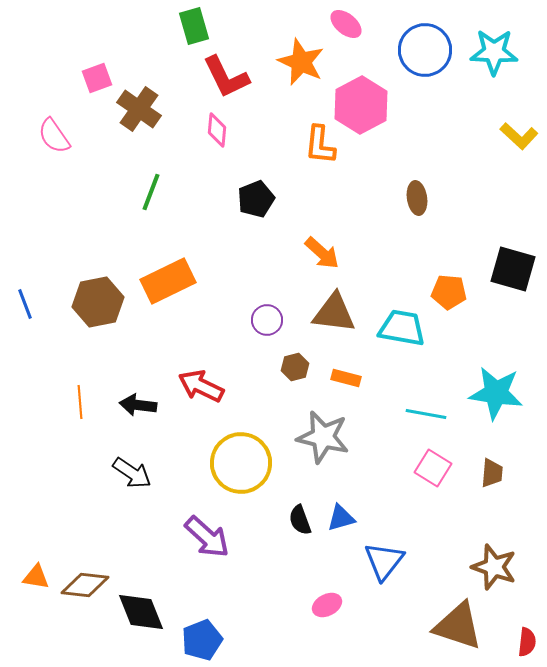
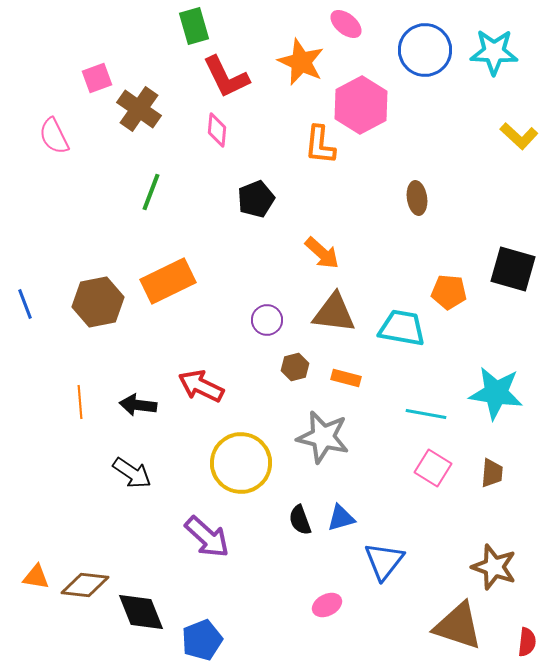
pink semicircle at (54, 136): rotated 9 degrees clockwise
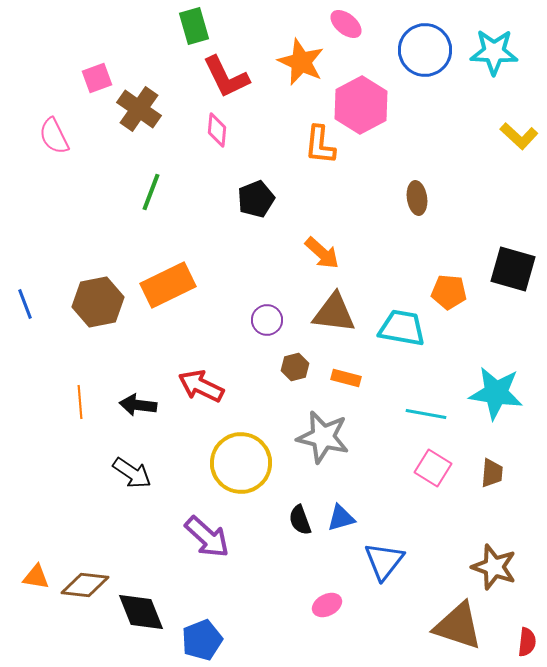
orange rectangle at (168, 281): moved 4 px down
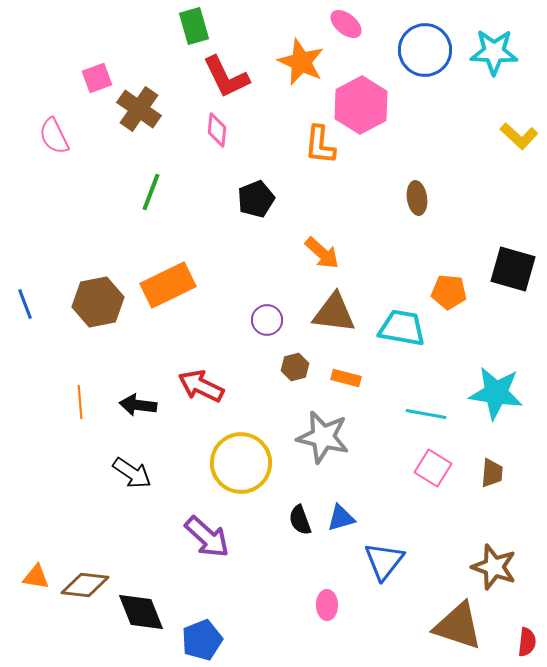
pink ellipse at (327, 605): rotated 64 degrees counterclockwise
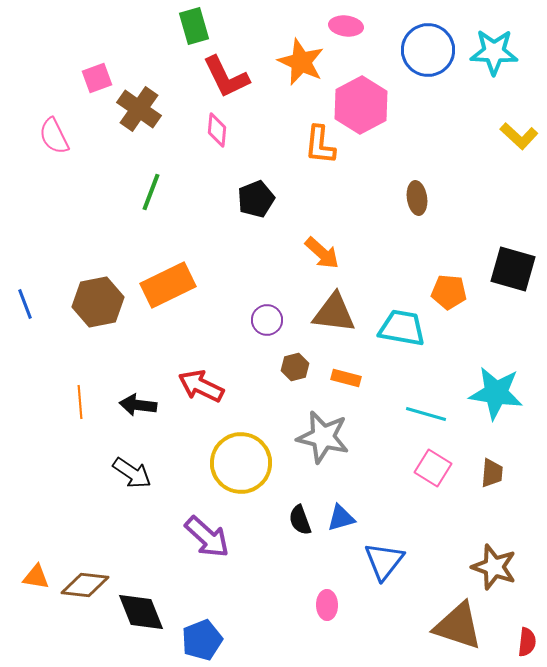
pink ellipse at (346, 24): moved 2 px down; rotated 32 degrees counterclockwise
blue circle at (425, 50): moved 3 px right
cyan line at (426, 414): rotated 6 degrees clockwise
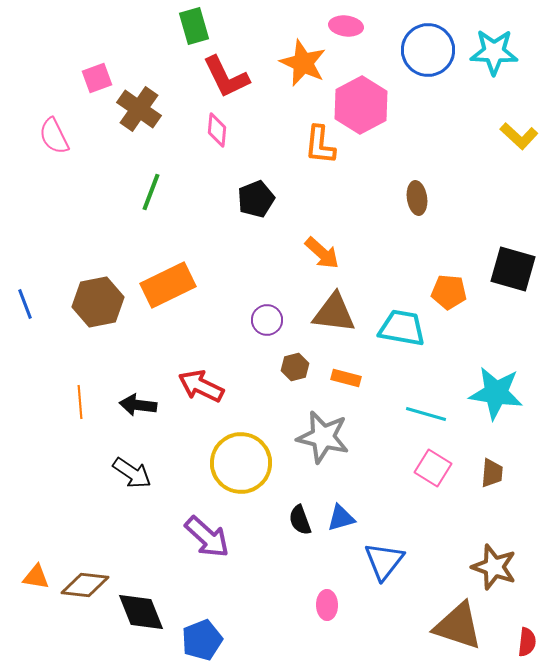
orange star at (301, 62): moved 2 px right, 1 px down
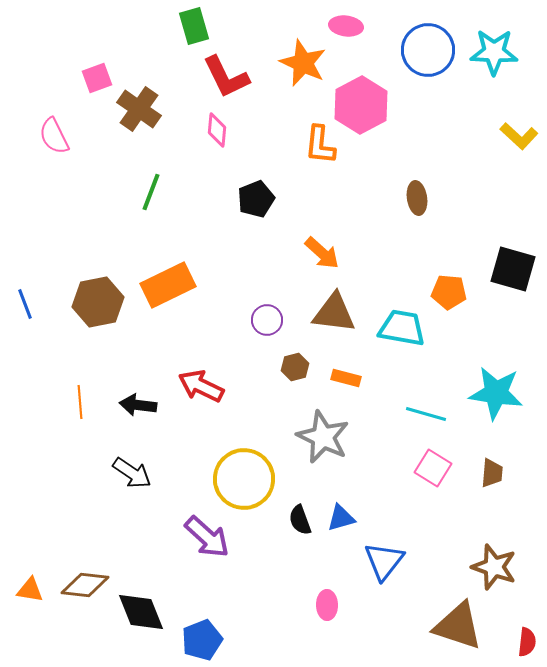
gray star at (323, 437): rotated 12 degrees clockwise
yellow circle at (241, 463): moved 3 px right, 16 px down
orange triangle at (36, 577): moved 6 px left, 13 px down
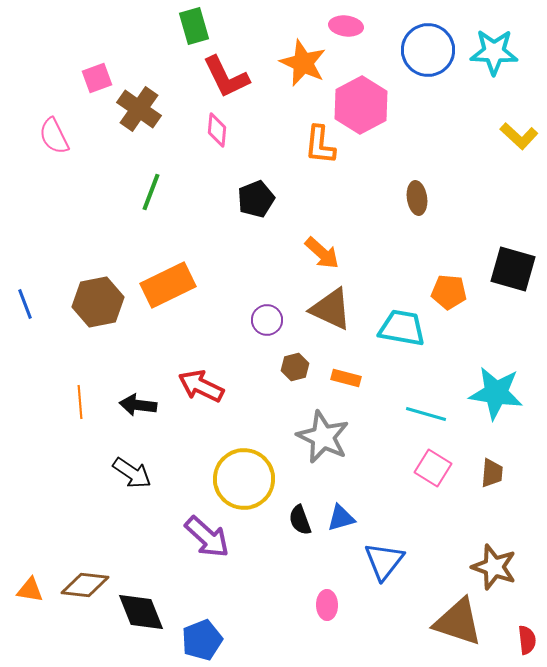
brown triangle at (334, 313): moved 3 px left, 4 px up; rotated 18 degrees clockwise
brown triangle at (458, 626): moved 4 px up
red semicircle at (527, 642): moved 2 px up; rotated 12 degrees counterclockwise
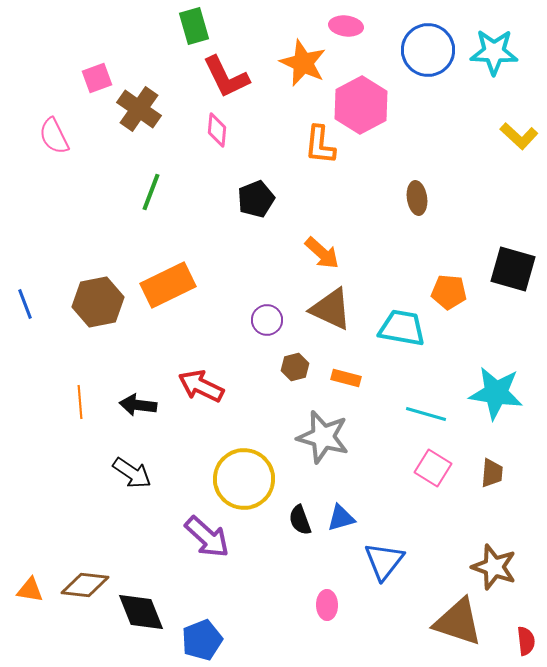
gray star at (323, 437): rotated 10 degrees counterclockwise
red semicircle at (527, 640): moved 1 px left, 1 px down
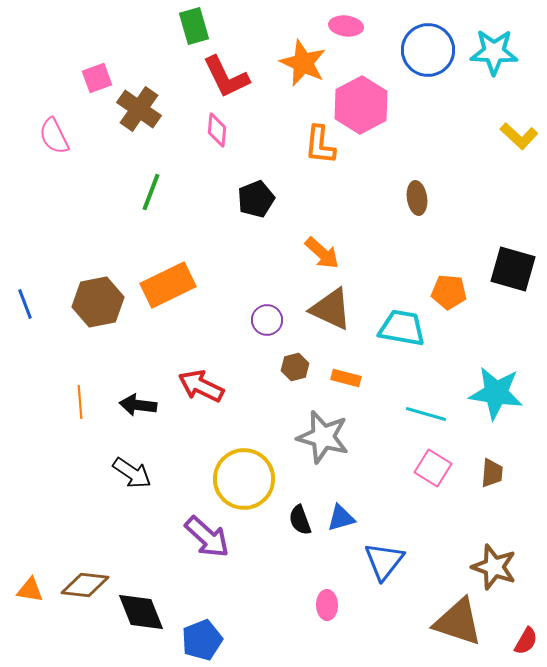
red semicircle at (526, 641): rotated 36 degrees clockwise
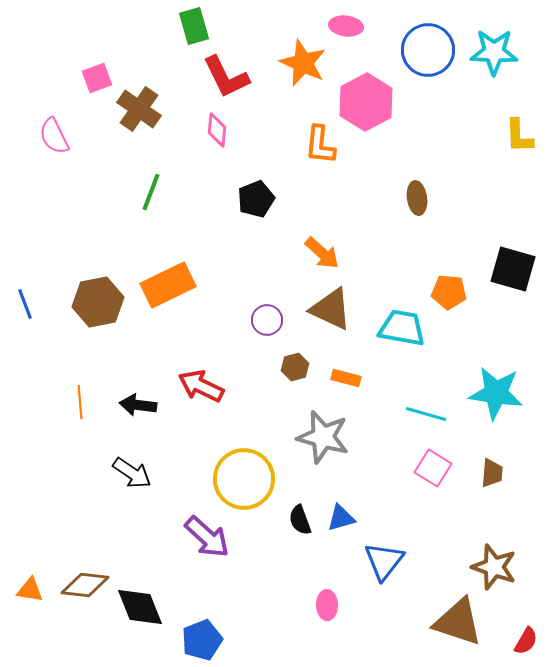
pink hexagon at (361, 105): moved 5 px right, 3 px up
yellow L-shape at (519, 136): rotated 45 degrees clockwise
black diamond at (141, 612): moved 1 px left, 5 px up
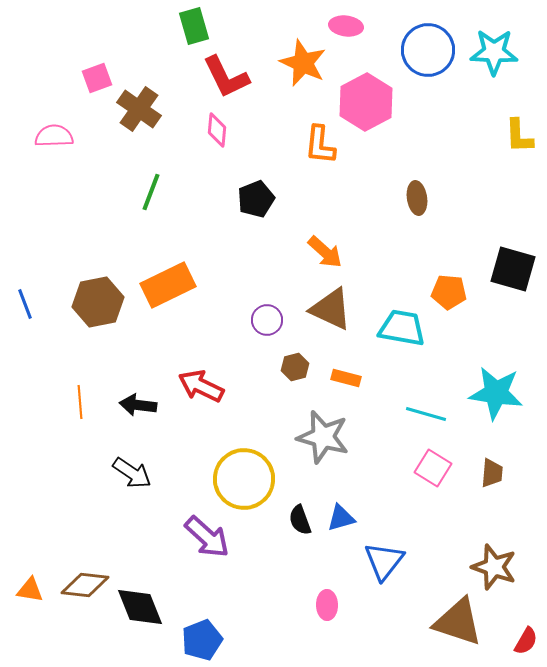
pink semicircle at (54, 136): rotated 114 degrees clockwise
orange arrow at (322, 253): moved 3 px right, 1 px up
